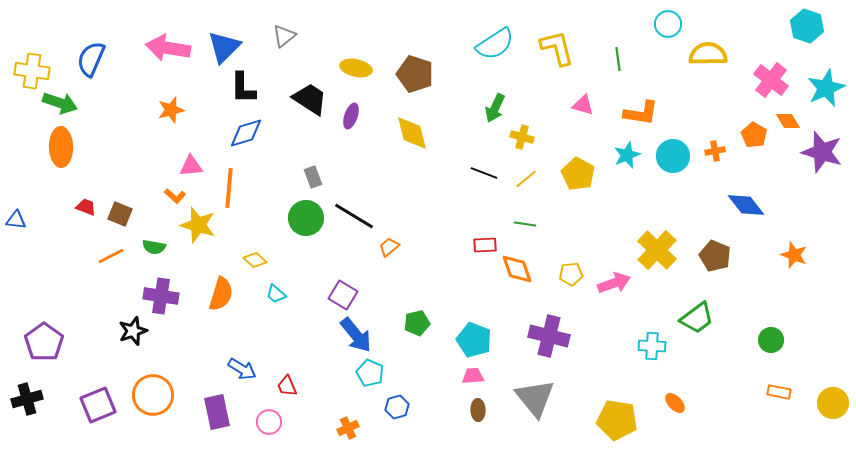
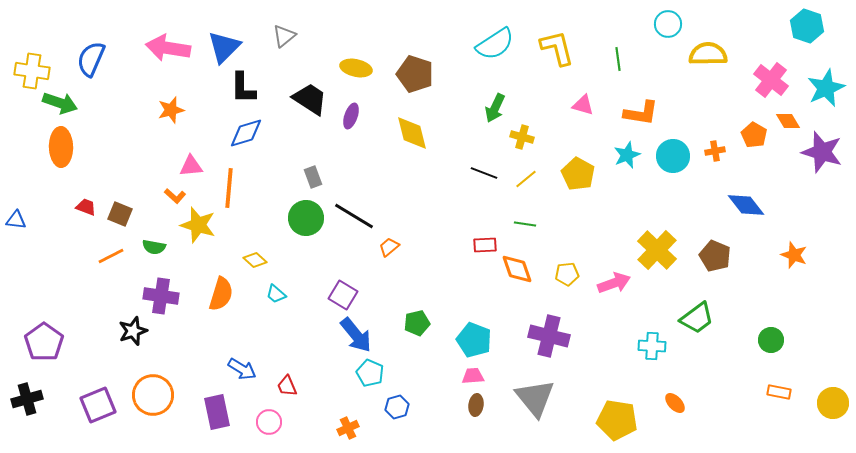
yellow pentagon at (571, 274): moved 4 px left
brown ellipse at (478, 410): moved 2 px left, 5 px up; rotated 10 degrees clockwise
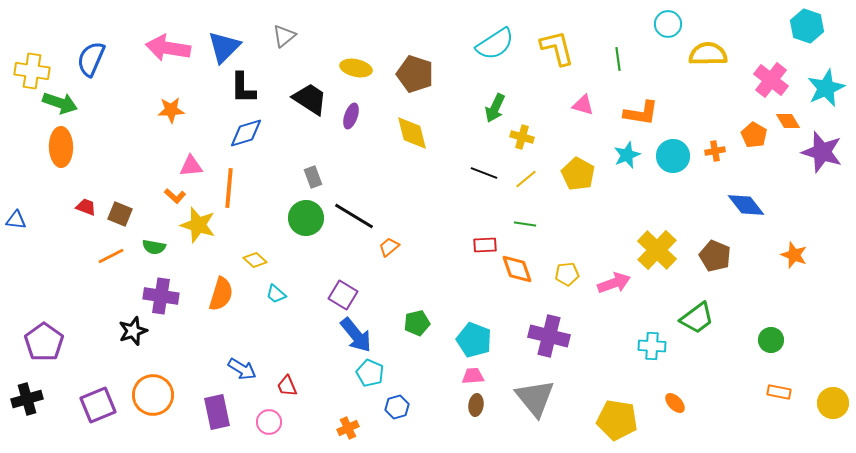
orange star at (171, 110): rotated 12 degrees clockwise
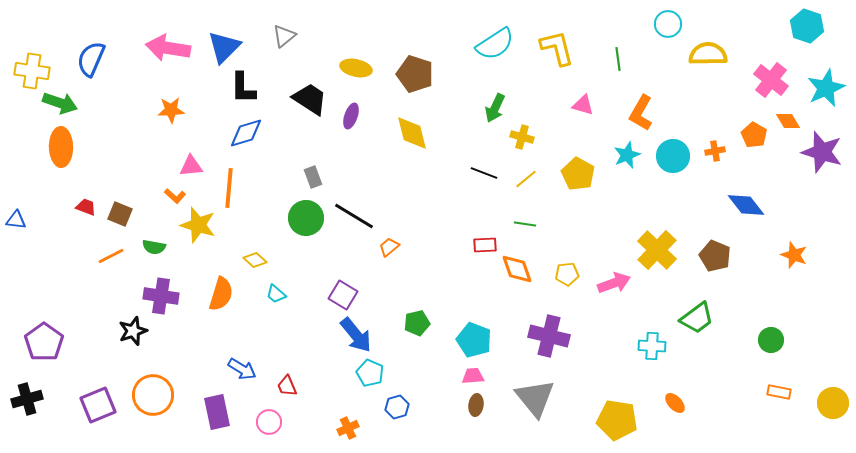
orange L-shape at (641, 113): rotated 111 degrees clockwise
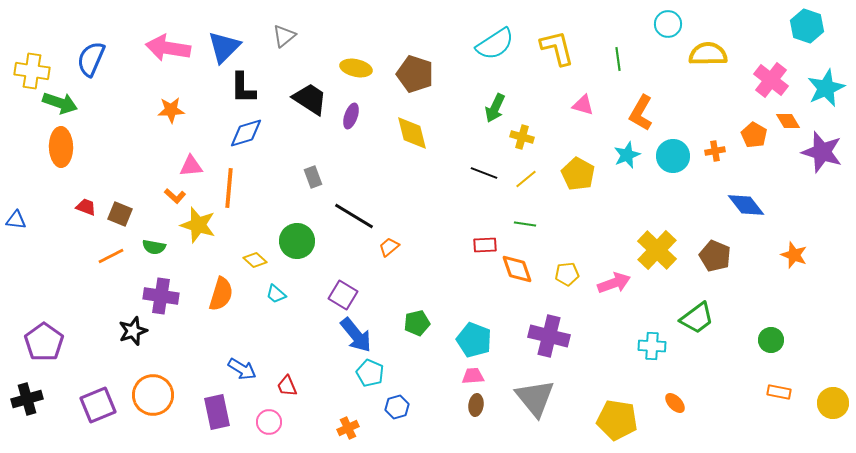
green circle at (306, 218): moved 9 px left, 23 px down
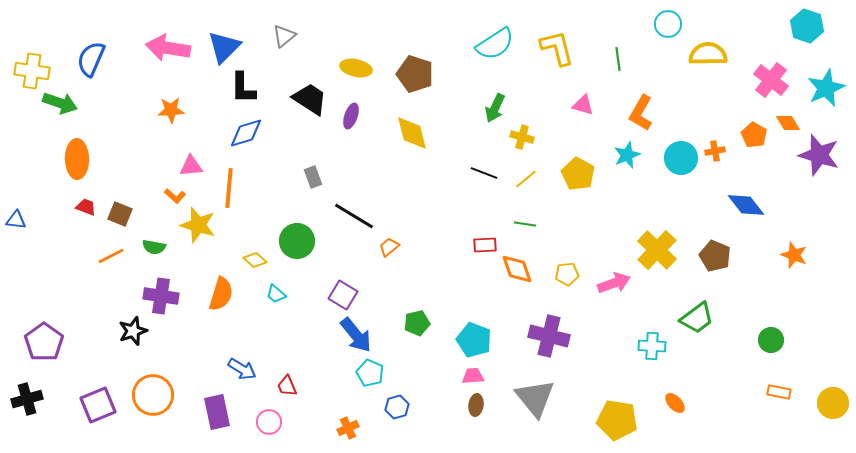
orange diamond at (788, 121): moved 2 px down
orange ellipse at (61, 147): moved 16 px right, 12 px down
purple star at (822, 152): moved 3 px left, 3 px down
cyan circle at (673, 156): moved 8 px right, 2 px down
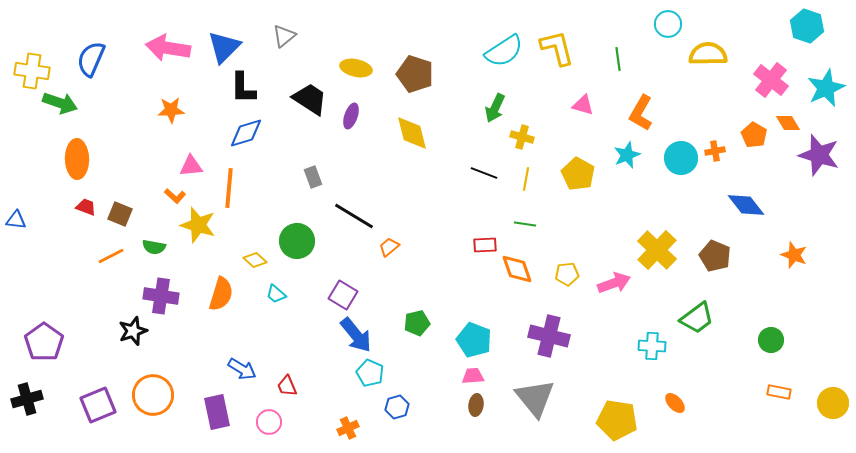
cyan semicircle at (495, 44): moved 9 px right, 7 px down
yellow line at (526, 179): rotated 40 degrees counterclockwise
